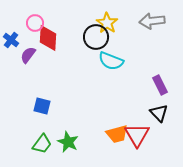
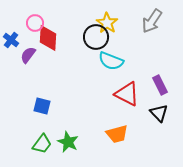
gray arrow: rotated 50 degrees counterclockwise
red triangle: moved 10 px left, 41 px up; rotated 32 degrees counterclockwise
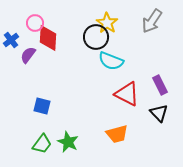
blue cross: rotated 14 degrees clockwise
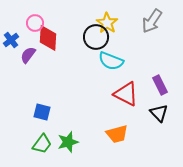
red triangle: moved 1 px left
blue square: moved 6 px down
green star: rotated 30 degrees clockwise
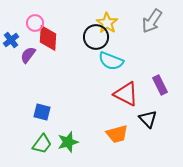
black triangle: moved 11 px left, 6 px down
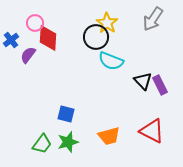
gray arrow: moved 1 px right, 2 px up
red triangle: moved 26 px right, 37 px down
blue square: moved 24 px right, 2 px down
black triangle: moved 5 px left, 38 px up
orange trapezoid: moved 8 px left, 2 px down
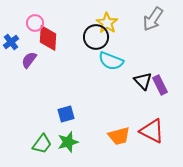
blue cross: moved 2 px down
purple semicircle: moved 1 px right, 5 px down
blue square: rotated 30 degrees counterclockwise
orange trapezoid: moved 10 px right
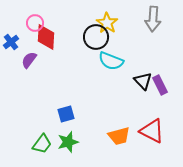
gray arrow: rotated 30 degrees counterclockwise
red diamond: moved 2 px left, 1 px up
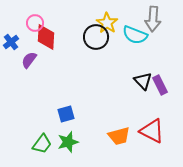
cyan semicircle: moved 24 px right, 26 px up
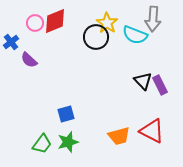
red diamond: moved 9 px right, 16 px up; rotated 64 degrees clockwise
purple semicircle: rotated 84 degrees counterclockwise
